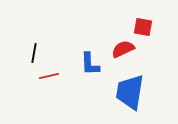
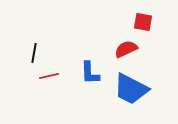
red square: moved 5 px up
red semicircle: moved 3 px right
blue L-shape: moved 9 px down
blue trapezoid: moved 1 px right, 3 px up; rotated 72 degrees counterclockwise
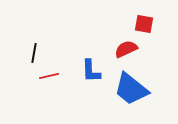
red square: moved 1 px right, 2 px down
blue L-shape: moved 1 px right, 2 px up
blue trapezoid: rotated 12 degrees clockwise
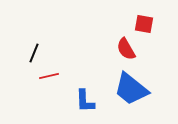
red semicircle: rotated 95 degrees counterclockwise
black line: rotated 12 degrees clockwise
blue L-shape: moved 6 px left, 30 px down
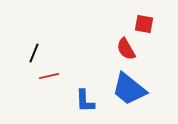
blue trapezoid: moved 2 px left
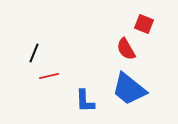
red square: rotated 12 degrees clockwise
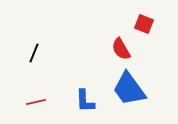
red semicircle: moved 5 px left
red line: moved 13 px left, 26 px down
blue trapezoid: rotated 15 degrees clockwise
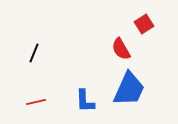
red square: rotated 36 degrees clockwise
blue trapezoid: rotated 120 degrees counterclockwise
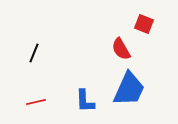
red square: rotated 36 degrees counterclockwise
